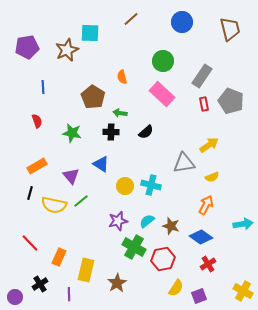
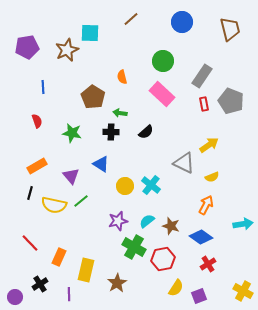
gray triangle at (184, 163): rotated 35 degrees clockwise
cyan cross at (151, 185): rotated 24 degrees clockwise
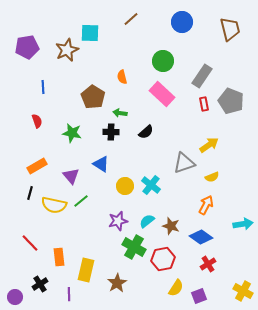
gray triangle at (184, 163): rotated 45 degrees counterclockwise
orange rectangle at (59, 257): rotated 30 degrees counterclockwise
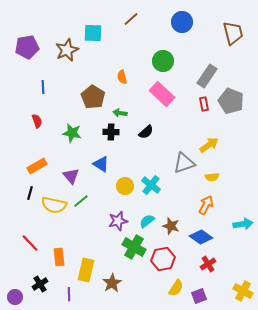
brown trapezoid at (230, 29): moved 3 px right, 4 px down
cyan square at (90, 33): moved 3 px right
gray rectangle at (202, 76): moved 5 px right
yellow semicircle at (212, 177): rotated 16 degrees clockwise
brown star at (117, 283): moved 5 px left
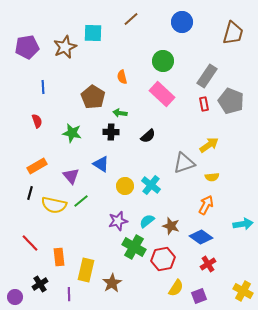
brown trapezoid at (233, 33): rotated 30 degrees clockwise
brown star at (67, 50): moved 2 px left, 3 px up
black semicircle at (146, 132): moved 2 px right, 4 px down
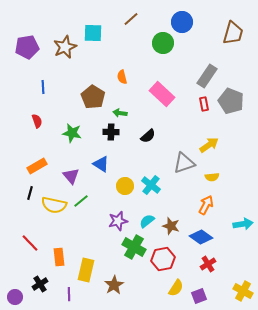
green circle at (163, 61): moved 18 px up
brown star at (112, 283): moved 2 px right, 2 px down
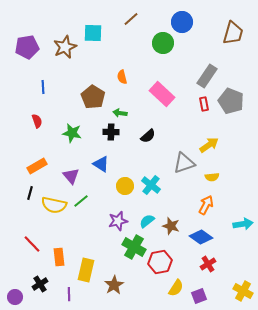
red line at (30, 243): moved 2 px right, 1 px down
red hexagon at (163, 259): moved 3 px left, 3 px down
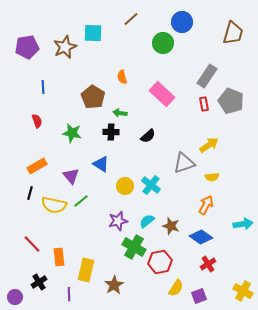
black cross at (40, 284): moved 1 px left, 2 px up
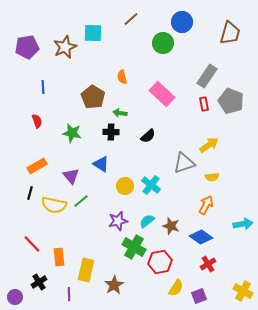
brown trapezoid at (233, 33): moved 3 px left
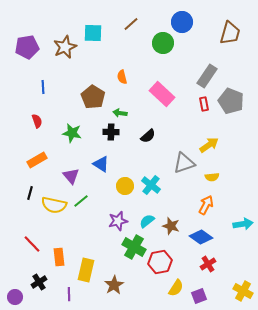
brown line at (131, 19): moved 5 px down
orange rectangle at (37, 166): moved 6 px up
